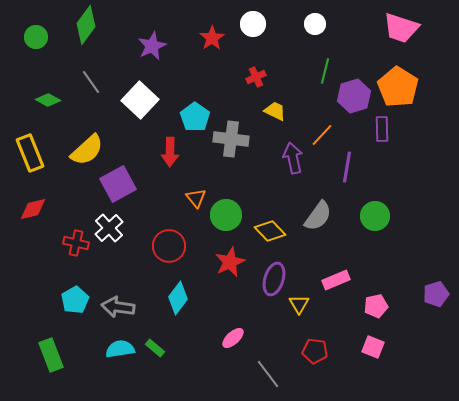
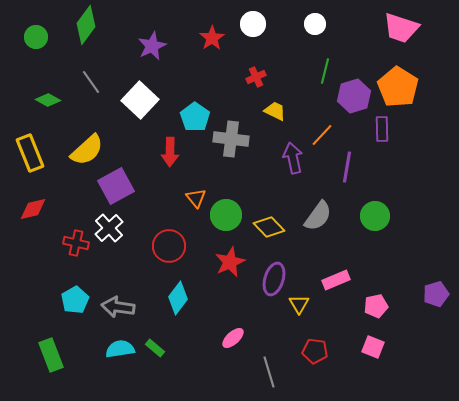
purple square at (118, 184): moved 2 px left, 2 px down
yellow diamond at (270, 231): moved 1 px left, 4 px up
gray line at (268, 374): moved 1 px right, 2 px up; rotated 20 degrees clockwise
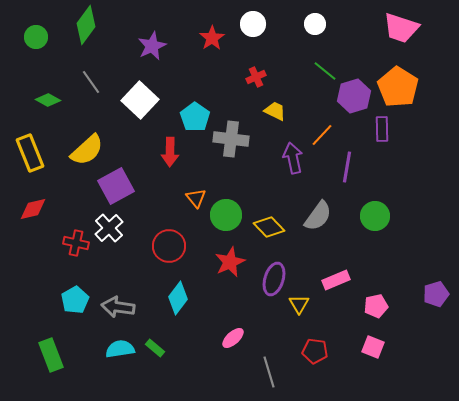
green line at (325, 71): rotated 65 degrees counterclockwise
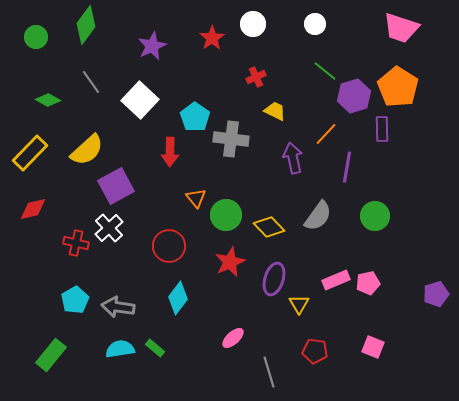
orange line at (322, 135): moved 4 px right, 1 px up
yellow rectangle at (30, 153): rotated 66 degrees clockwise
pink pentagon at (376, 306): moved 8 px left, 23 px up
green rectangle at (51, 355): rotated 60 degrees clockwise
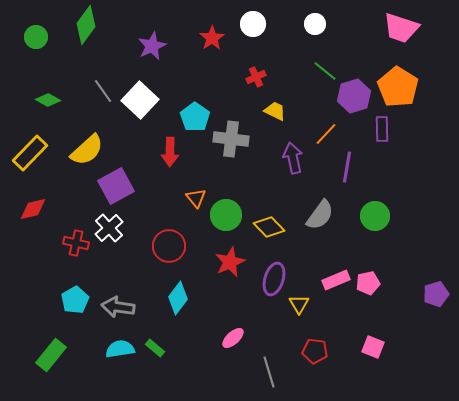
gray line at (91, 82): moved 12 px right, 9 px down
gray semicircle at (318, 216): moved 2 px right, 1 px up
